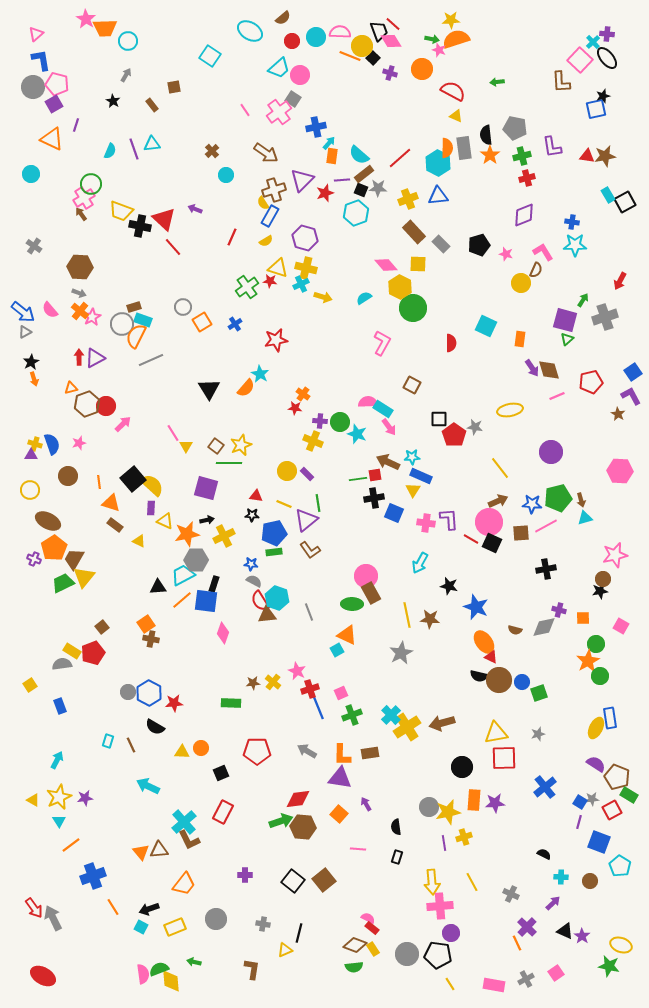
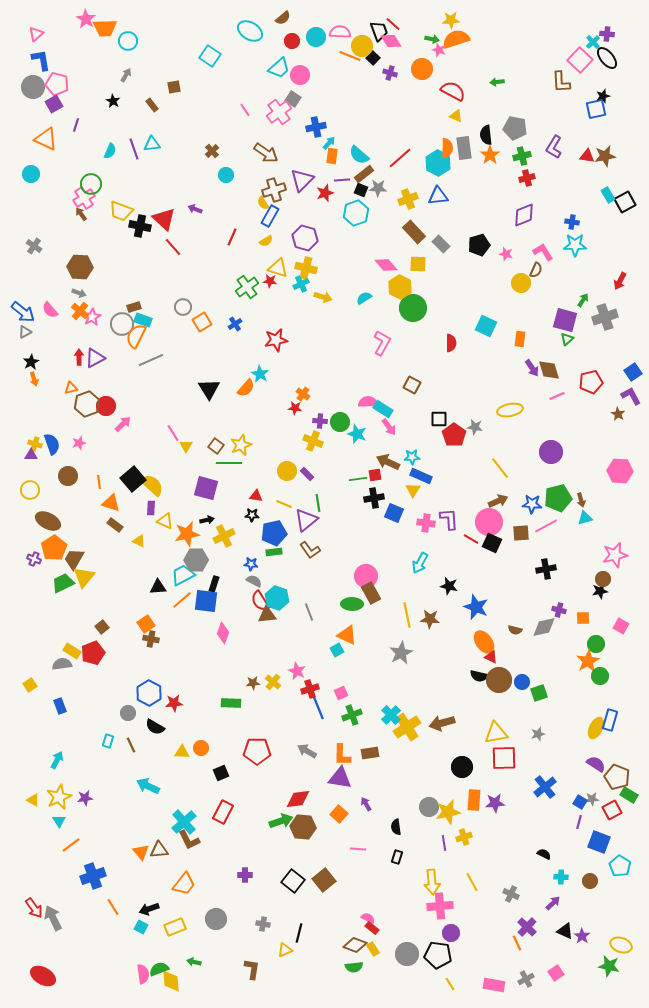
orange triangle at (52, 139): moved 6 px left
purple L-shape at (552, 147): moved 2 px right; rotated 40 degrees clockwise
gray circle at (128, 692): moved 21 px down
blue rectangle at (610, 718): moved 2 px down; rotated 25 degrees clockwise
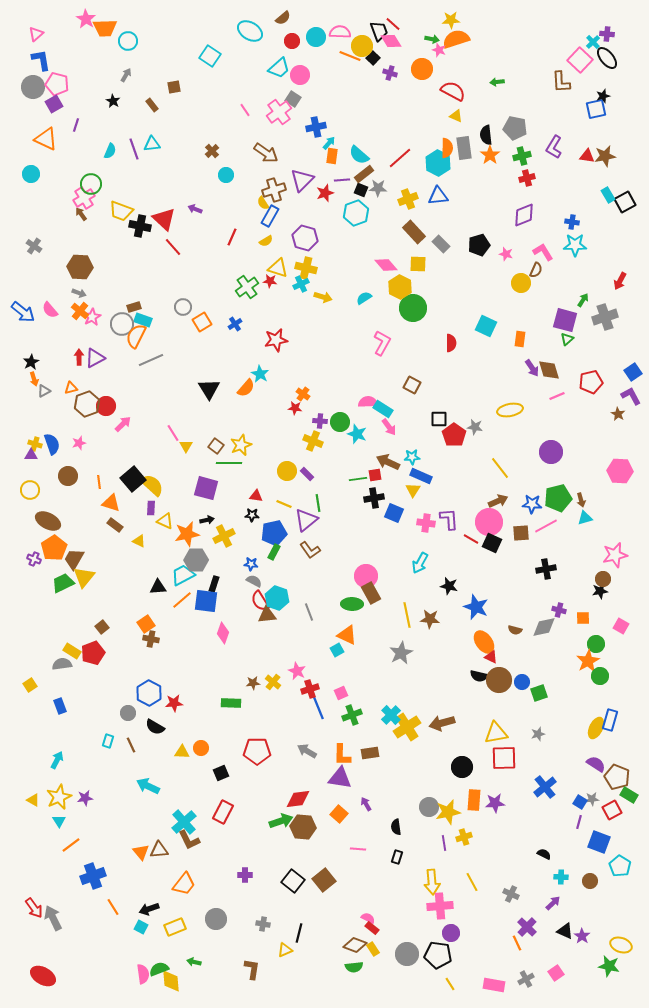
gray triangle at (25, 332): moved 19 px right, 59 px down
green rectangle at (274, 552): rotated 56 degrees counterclockwise
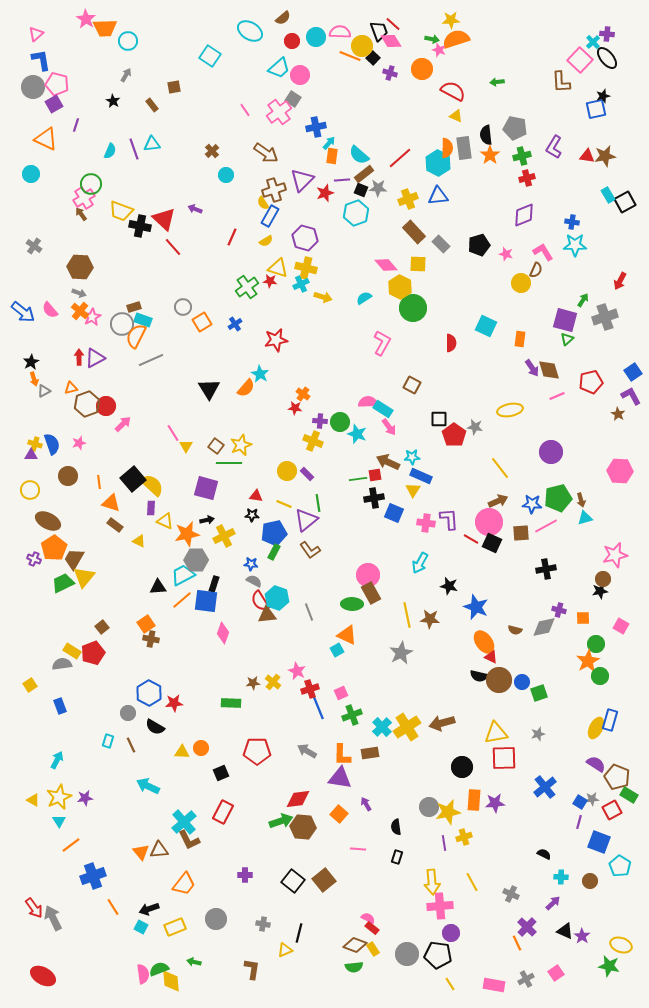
pink circle at (366, 576): moved 2 px right, 1 px up
cyan cross at (391, 715): moved 9 px left, 12 px down
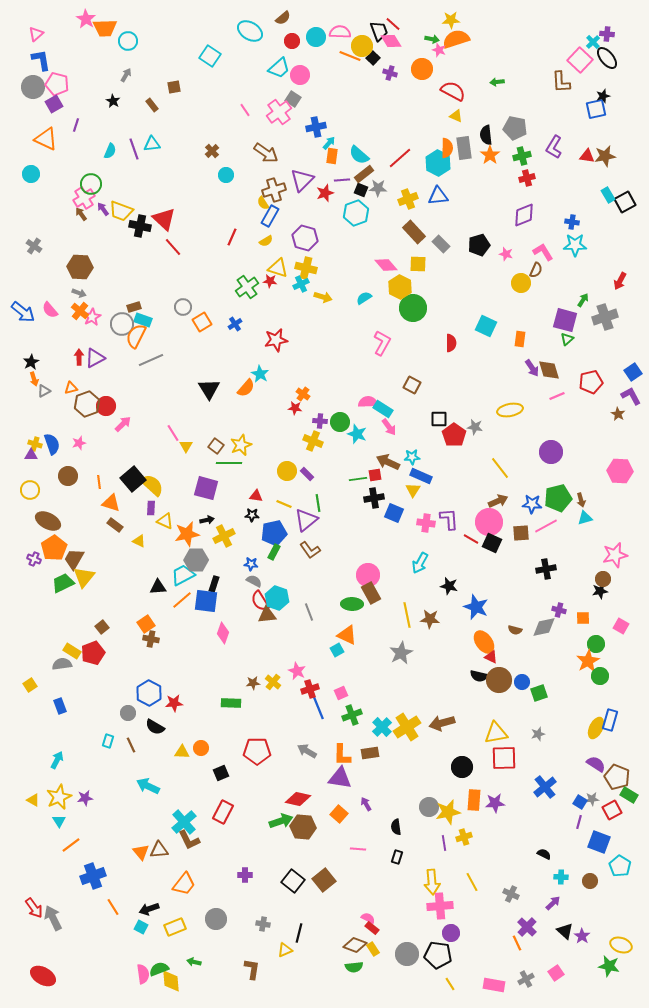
purple arrow at (195, 209): moved 92 px left; rotated 32 degrees clockwise
red diamond at (298, 799): rotated 20 degrees clockwise
black triangle at (565, 931): rotated 18 degrees clockwise
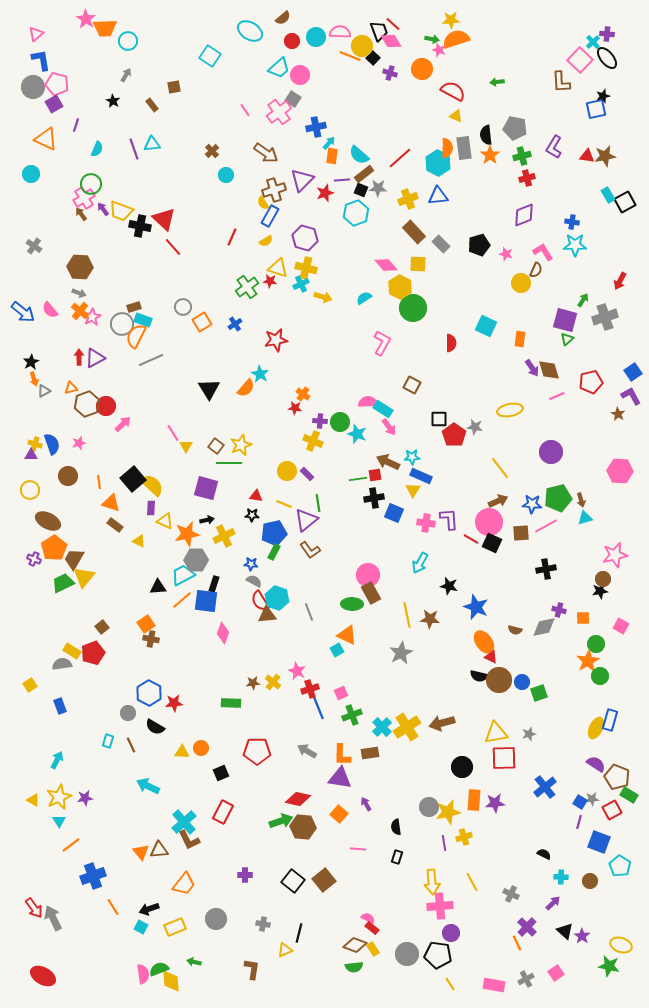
cyan semicircle at (110, 151): moved 13 px left, 2 px up
gray star at (538, 734): moved 9 px left
